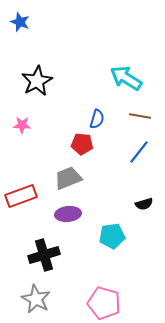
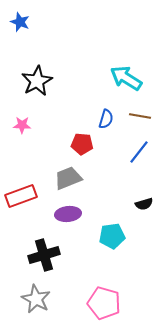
blue semicircle: moved 9 px right
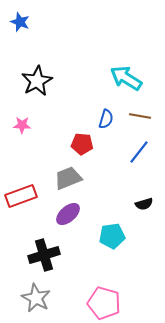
purple ellipse: rotated 35 degrees counterclockwise
gray star: moved 1 px up
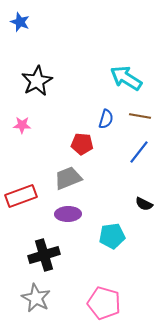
black semicircle: rotated 42 degrees clockwise
purple ellipse: rotated 40 degrees clockwise
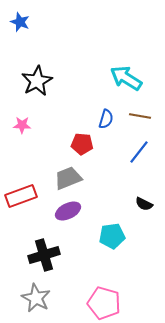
purple ellipse: moved 3 px up; rotated 25 degrees counterclockwise
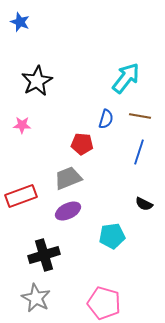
cyan arrow: rotated 96 degrees clockwise
blue line: rotated 20 degrees counterclockwise
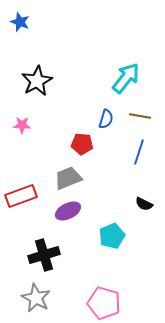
cyan pentagon: rotated 15 degrees counterclockwise
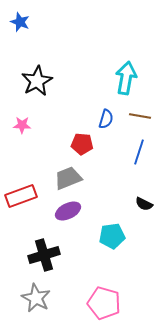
cyan arrow: rotated 28 degrees counterclockwise
cyan pentagon: rotated 15 degrees clockwise
